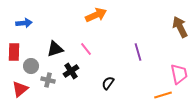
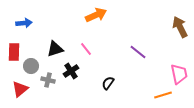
purple line: rotated 36 degrees counterclockwise
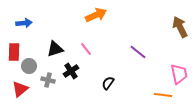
gray circle: moved 2 px left
orange line: rotated 24 degrees clockwise
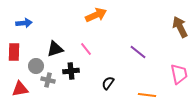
gray circle: moved 7 px right
black cross: rotated 28 degrees clockwise
red triangle: rotated 30 degrees clockwise
orange line: moved 16 px left
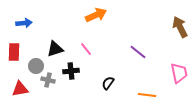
pink trapezoid: moved 1 px up
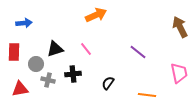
gray circle: moved 2 px up
black cross: moved 2 px right, 3 px down
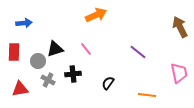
gray circle: moved 2 px right, 3 px up
gray cross: rotated 16 degrees clockwise
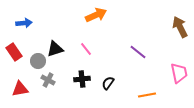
red rectangle: rotated 36 degrees counterclockwise
black cross: moved 9 px right, 5 px down
orange line: rotated 18 degrees counterclockwise
